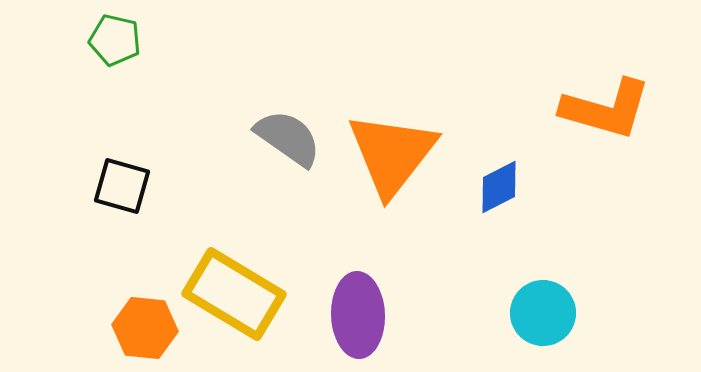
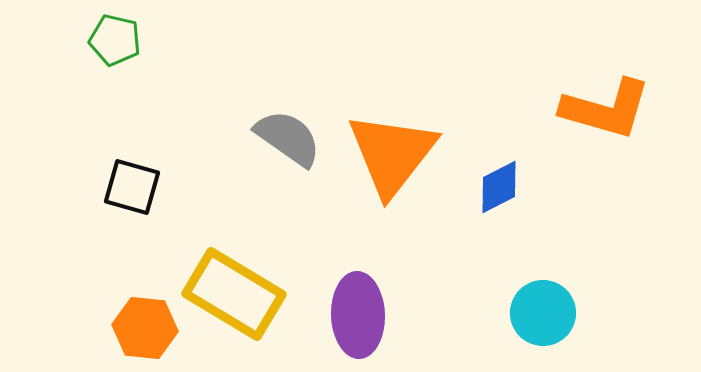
black square: moved 10 px right, 1 px down
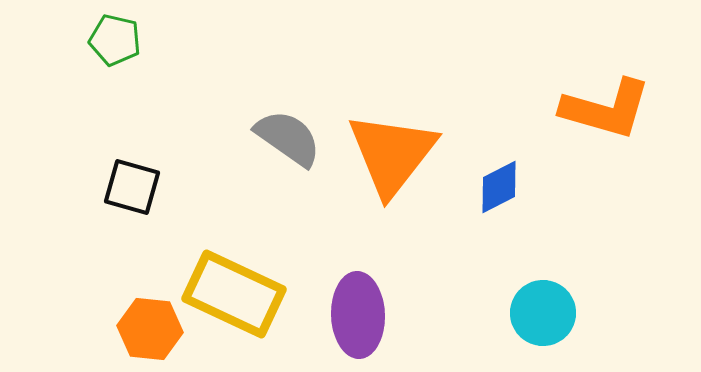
yellow rectangle: rotated 6 degrees counterclockwise
orange hexagon: moved 5 px right, 1 px down
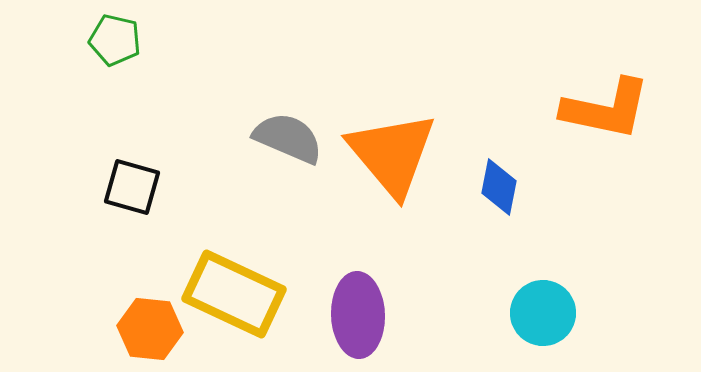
orange L-shape: rotated 4 degrees counterclockwise
gray semicircle: rotated 12 degrees counterclockwise
orange triangle: rotated 18 degrees counterclockwise
blue diamond: rotated 52 degrees counterclockwise
